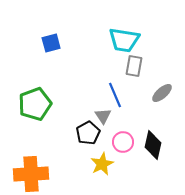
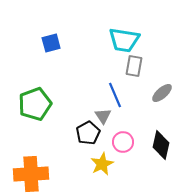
black diamond: moved 8 px right
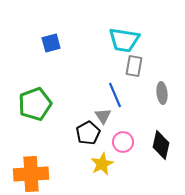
gray ellipse: rotated 55 degrees counterclockwise
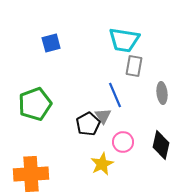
black pentagon: moved 9 px up
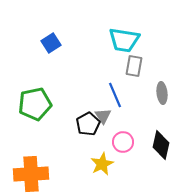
blue square: rotated 18 degrees counterclockwise
green pentagon: rotated 8 degrees clockwise
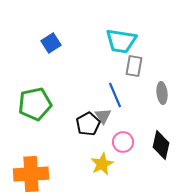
cyan trapezoid: moved 3 px left, 1 px down
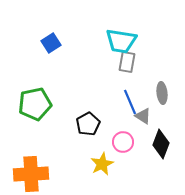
gray rectangle: moved 7 px left, 4 px up
blue line: moved 15 px right, 7 px down
gray triangle: moved 40 px right; rotated 24 degrees counterclockwise
black diamond: moved 1 px up; rotated 8 degrees clockwise
